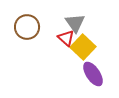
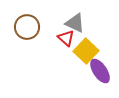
gray triangle: rotated 30 degrees counterclockwise
yellow square: moved 3 px right, 4 px down
purple ellipse: moved 7 px right, 3 px up
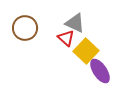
brown circle: moved 2 px left, 1 px down
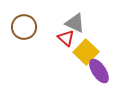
brown circle: moved 1 px left, 1 px up
yellow square: moved 1 px down
purple ellipse: moved 1 px left
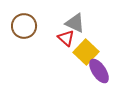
brown circle: moved 1 px up
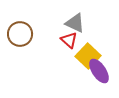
brown circle: moved 4 px left, 8 px down
red triangle: moved 3 px right, 2 px down
yellow square: moved 2 px right, 4 px down
